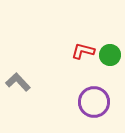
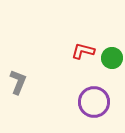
green circle: moved 2 px right, 3 px down
gray L-shape: rotated 65 degrees clockwise
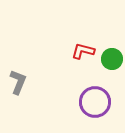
green circle: moved 1 px down
purple circle: moved 1 px right
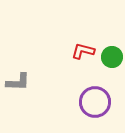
green circle: moved 2 px up
gray L-shape: rotated 70 degrees clockwise
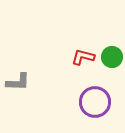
red L-shape: moved 6 px down
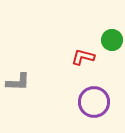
green circle: moved 17 px up
purple circle: moved 1 px left
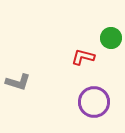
green circle: moved 1 px left, 2 px up
gray L-shape: rotated 15 degrees clockwise
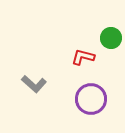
gray L-shape: moved 16 px right, 2 px down; rotated 25 degrees clockwise
purple circle: moved 3 px left, 3 px up
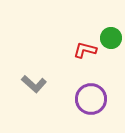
red L-shape: moved 2 px right, 7 px up
